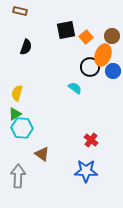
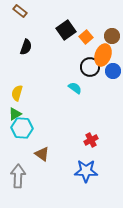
brown rectangle: rotated 24 degrees clockwise
black square: rotated 24 degrees counterclockwise
red cross: rotated 24 degrees clockwise
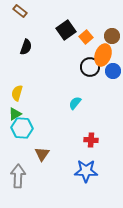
cyan semicircle: moved 15 px down; rotated 88 degrees counterclockwise
red cross: rotated 32 degrees clockwise
brown triangle: rotated 28 degrees clockwise
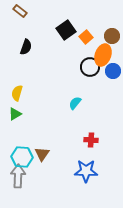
cyan hexagon: moved 29 px down
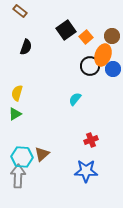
black circle: moved 1 px up
blue circle: moved 2 px up
cyan semicircle: moved 4 px up
red cross: rotated 24 degrees counterclockwise
brown triangle: rotated 14 degrees clockwise
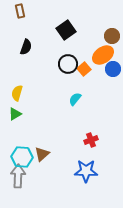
brown rectangle: rotated 40 degrees clockwise
orange square: moved 2 px left, 32 px down
orange ellipse: rotated 35 degrees clockwise
black circle: moved 22 px left, 2 px up
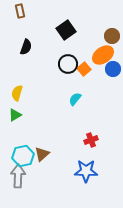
green triangle: moved 1 px down
cyan hexagon: moved 1 px right, 1 px up; rotated 15 degrees counterclockwise
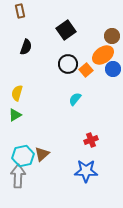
orange square: moved 2 px right, 1 px down
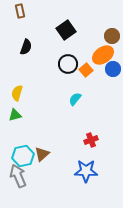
green triangle: rotated 16 degrees clockwise
gray arrow: rotated 25 degrees counterclockwise
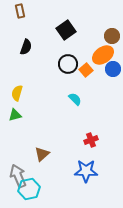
cyan semicircle: rotated 96 degrees clockwise
cyan hexagon: moved 6 px right, 33 px down
